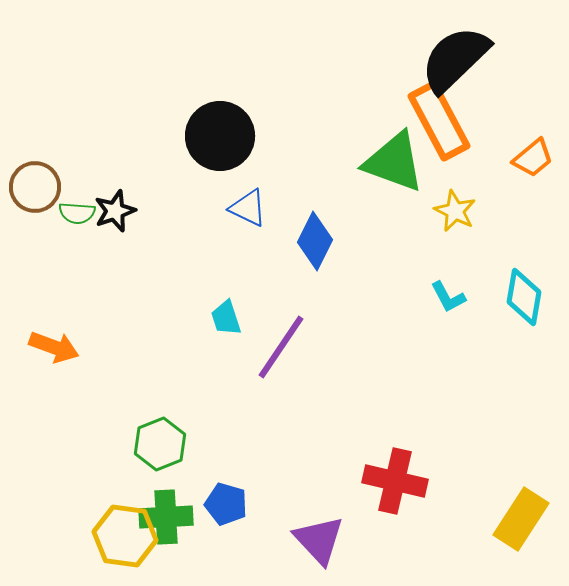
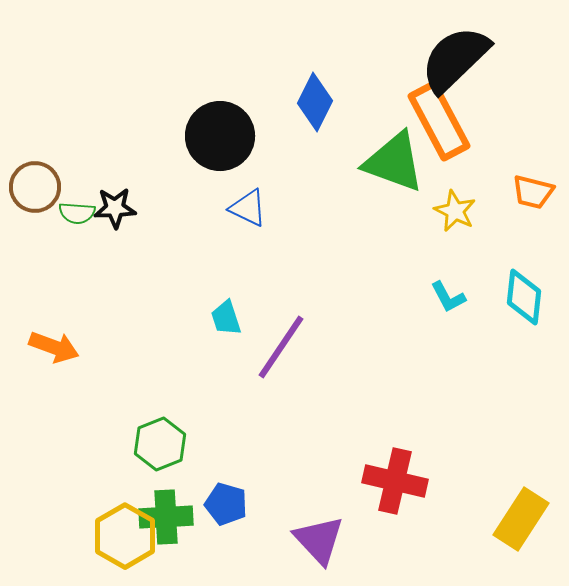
orange trapezoid: moved 34 px down; rotated 54 degrees clockwise
black star: moved 3 px up; rotated 18 degrees clockwise
blue diamond: moved 139 px up
cyan diamond: rotated 4 degrees counterclockwise
yellow hexagon: rotated 22 degrees clockwise
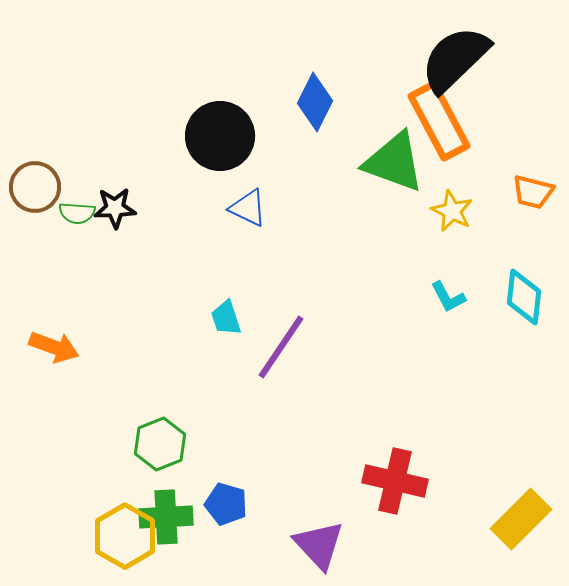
yellow star: moved 3 px left
yellow rectangle: rotated 12 degrees clockwise
purple triangle: moved 5 px down
